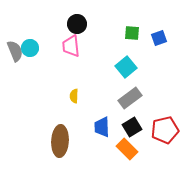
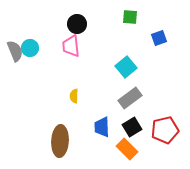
green square: moved 2 px left, 16 px up
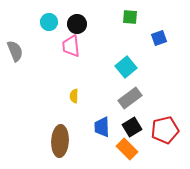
cyan circle: moved 19 px right, 26 px up
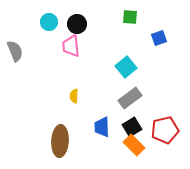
orange rectangle: moved 7 px right, 4 px up
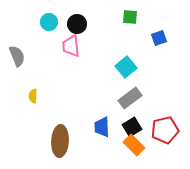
gray semicircle: moved 2 px right, 5 px down
yellow semicircle: moved 41 px left
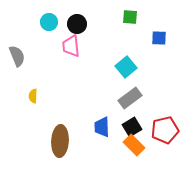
blue square: rotated 21 degrees clockwise
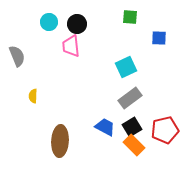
cyan square: rotated 15 degrees clockwise
blue trapezoid: moved 3 px right; rotated 120 degrees clockwise
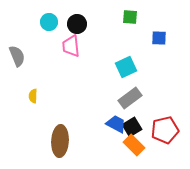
blue trapezoid: moved 11 px right, 3 px up
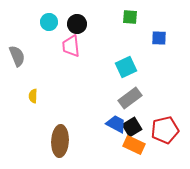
orange rectangle: rotated 20 degrees counterclockwise
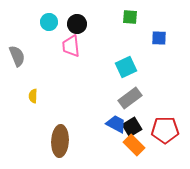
red pentagon: rotated 12 degrees clockwise
orange rectangle: rotated 20 degrees clockwise
